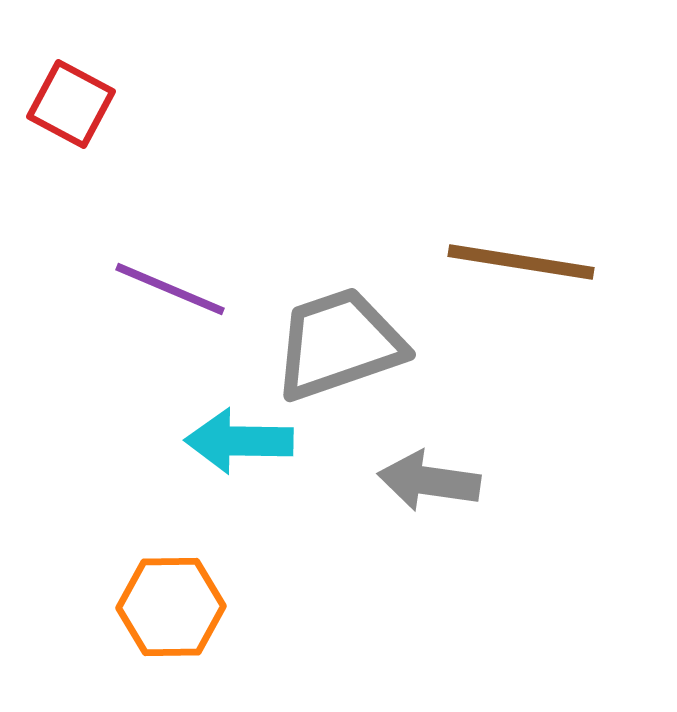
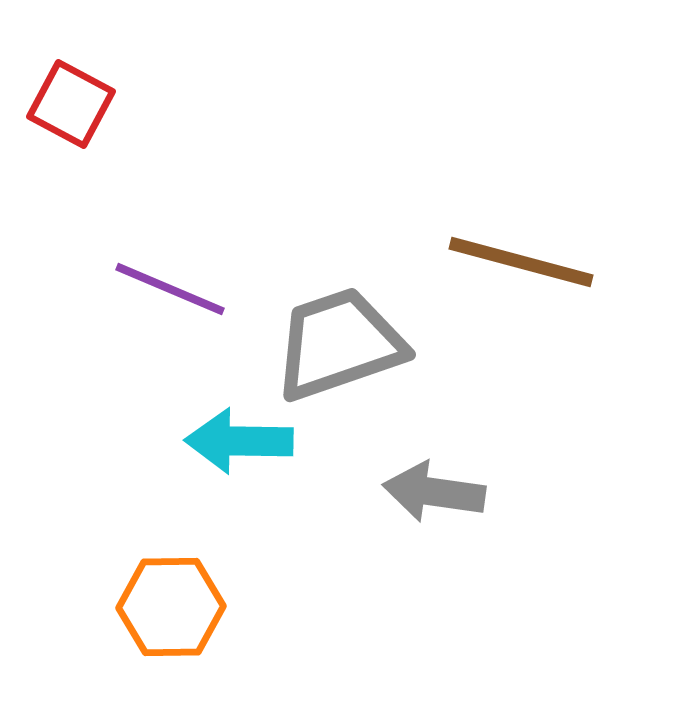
brown line: rotated 6 degrees clockwise
gray arrow: moved 5 px right, 11 px down
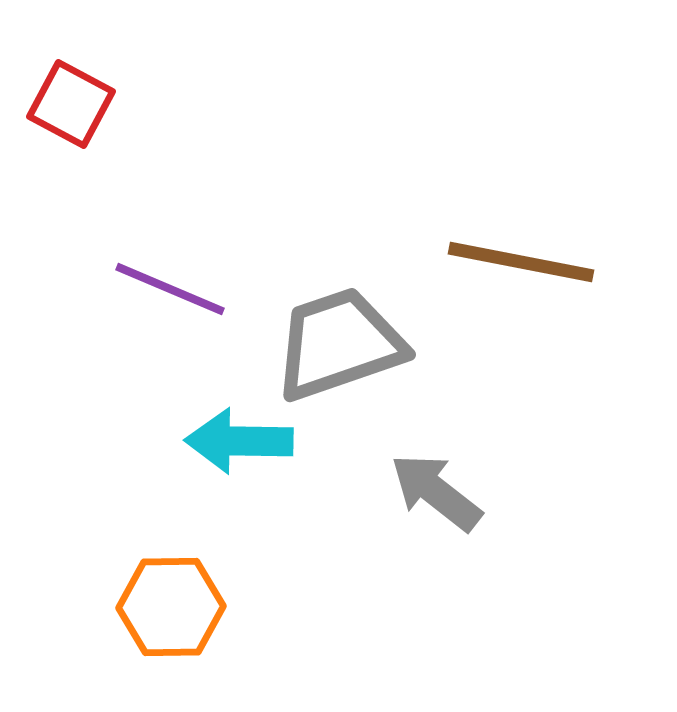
brown line: rotated 4 degrees counterclockwise
gray arrow: moved 2 px right; rotated 30 degrees clockwise
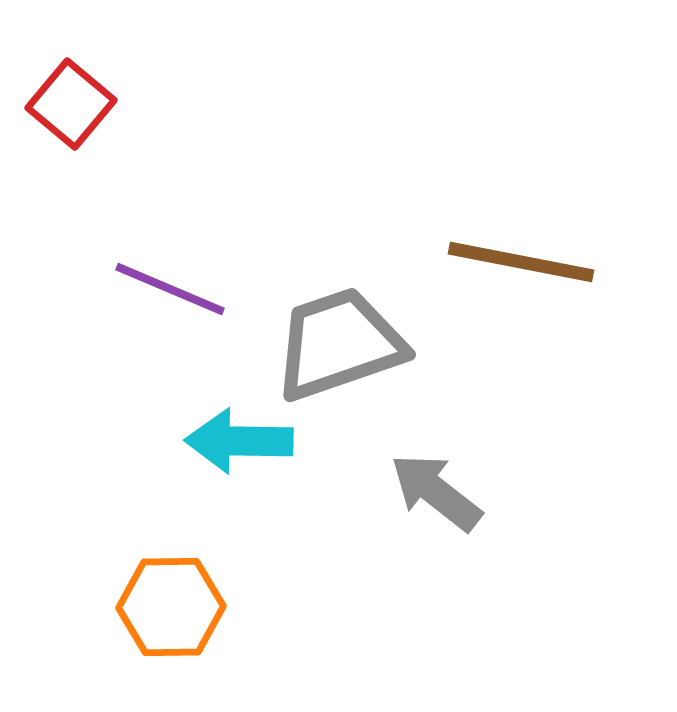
red square: rotated 12 degrees clockwise
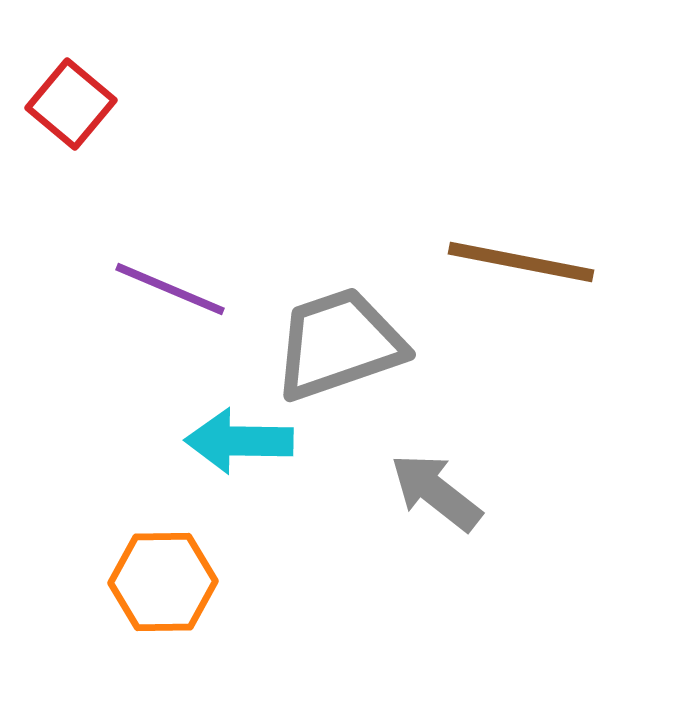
orange hexagon: moved 8 px left, 25 px up
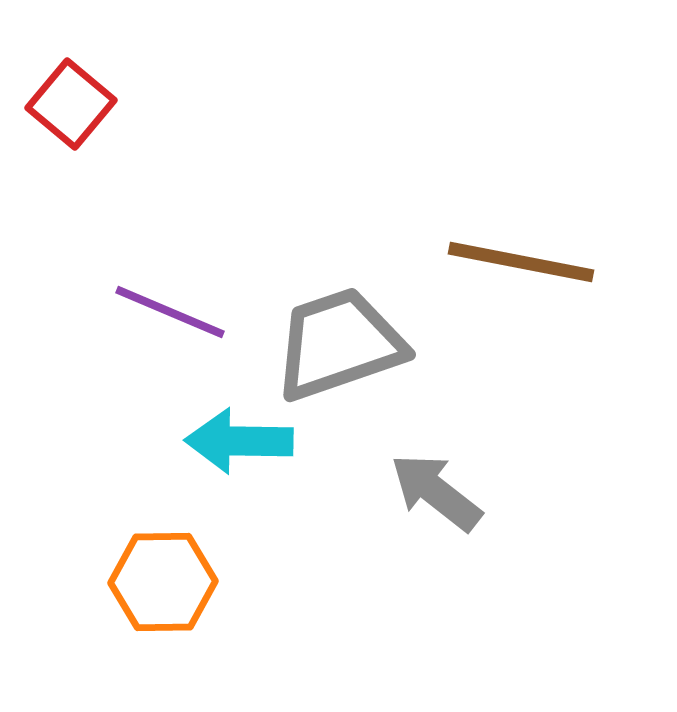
purple line: moved 23 px down
